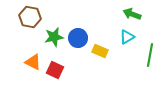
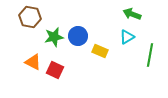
blue circle: moved 2 px up
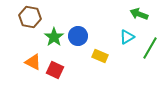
green arrow: moved 7 px right
green star: rotated 24 degrees counterclockwise
yellow rectangle: moved 5 px down
green line: moved 7 px up; rotated 20 degrees clockwise
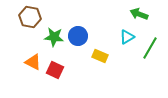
green star: rotated 30 degrees counterclockwise
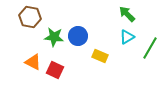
green arrow: moved 12 px left; rotated 24 degrees clockwise
